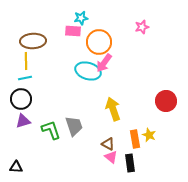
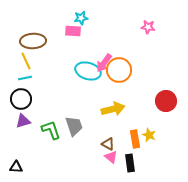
pink star: moved 6 px right; rotated 24 degrees clockwise
orange circle: moved 20 px right, 28 px down
yellow line: rotated 24 degrees counterclockwise
yellow arrow: rotated 95 degrees clockwise
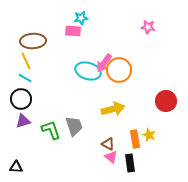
cyan line: rotated 40 degrees clockwise
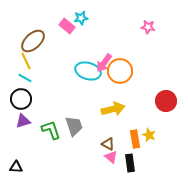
pink rectangle: moved 6 px left, 5 px up; rotated 35 degrees clockwise
brown ellipse: rotated 40 degrees counterclockwise
orange circle: moved 1 px right, 1 px down
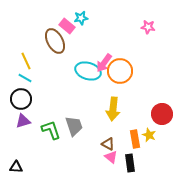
brown ellipse: moved 22 px right; rotated 75 degrees counterclockwise
red circle: moved 4 px left, 13 px down
yellow arrow: rotated 110 degrees clockwise
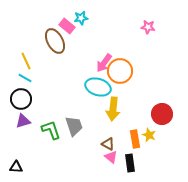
cyan ellipse: moved 10 px right, 16 px down
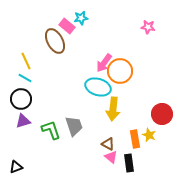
black rectangle: moved 1 px left
black triangle: rotated 24 degrees counterclockwise
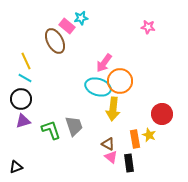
orange circle: moved 10 px down
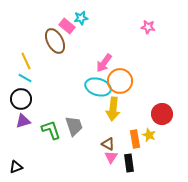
pink triangle: rotated 24 degrees clockwise
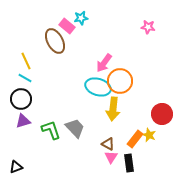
gray trapezoid: moved 1 px right, 2 px down; rotated 25 degrees counterclockwise
orange rectangle: rotated 48 degrees clockwise
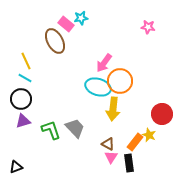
pink rectangle: moved 1 px left, 2 px up
orange rectangle: moved 3 px down
